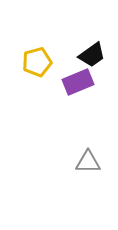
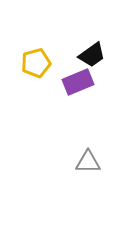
yellow pentagon: moved 1 px left, 1 px down
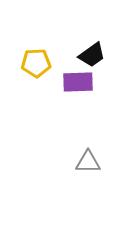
yellow pentagon: rotated 12 degrees clockwise
purple rectangle: rotated 20 degrees clockwise
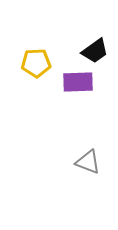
black trapezoid: moved 3 px right, 4 px up
gray triangle: rotated 20 degrees clockwise
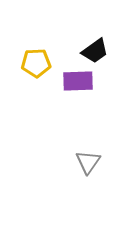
purple rectangle: moved 1 px up
gray triangle: rotated 44 degrees clockwise
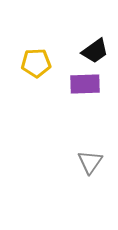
purple rectangle: moved 7 px right, 3 px down
gray triangle: moved 2 px right
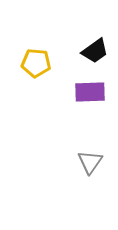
yellow pentagon: rotated 8 degrees clockwise
purple rectangle: moved 5 px right, 8 px down
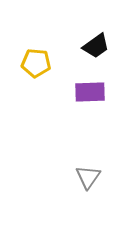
black trapezoid: moved 1 px right, 5 px up
gray triangle: moved 2 px left, 15 px down
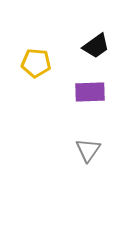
gray triangle: moved 27 px up
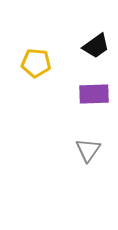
purple rectangle: moved 4 px right, 2 px down
